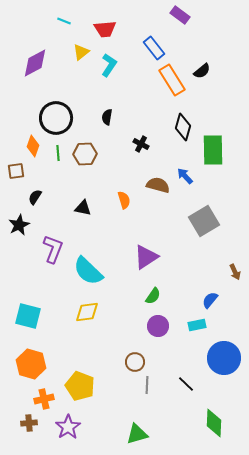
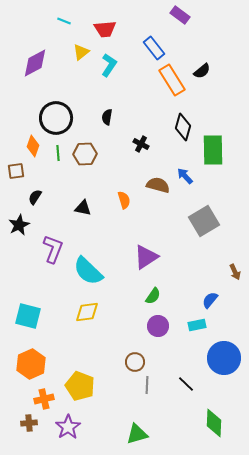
orange hexagon at (31, 364): rotated 20 degrees clockwise
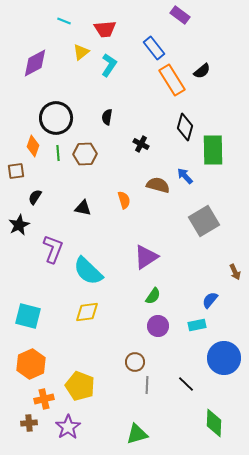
black diamond at (183, 127): moved 2 px right
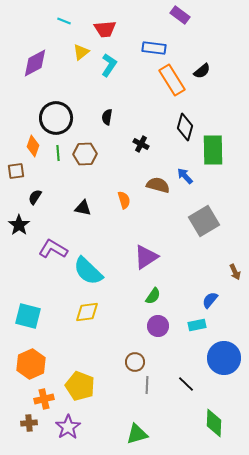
blue rectangle at (154, 48): rotated 45 degrees counterclockwise
black star at (19, 225): rotated 10 degrees counterclockwise
purple L-shape at (53, 249): rotated 80 degrees counterclockwise
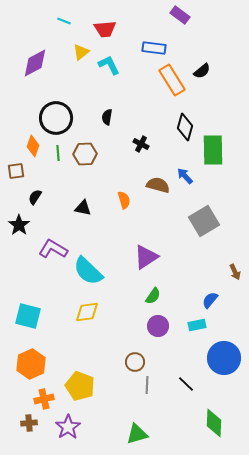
cyan L-shape at (109, 65): rotated 60 degrees counterclockwise
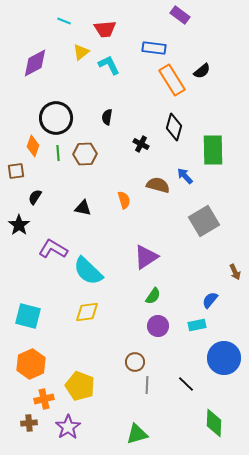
black diamond at (185, 127): moved 11 px left
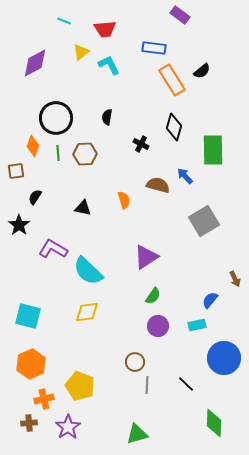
brown arrow at (235, 272): moved 7 px down
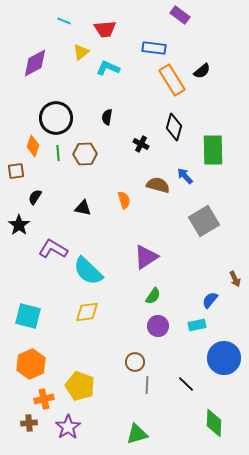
cyan L-shape at (109, 65): moved 1 px left, 3 px down; rotated 40 degrees counterclockwise
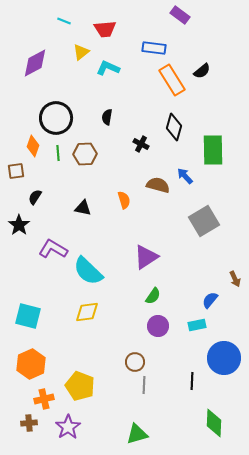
black line at (186, 384): moved 6 px right, 3 px up; rotated 48 degrees clockwise
gray line at (147, 385): moved 3 px left
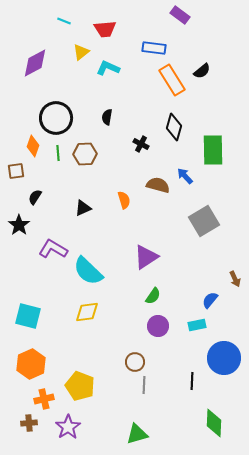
black triangle at (83, 208): rotated 36 degrees counterclockwise
